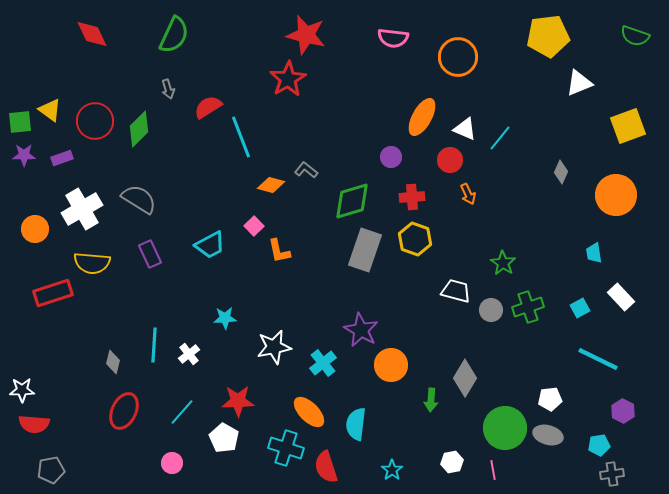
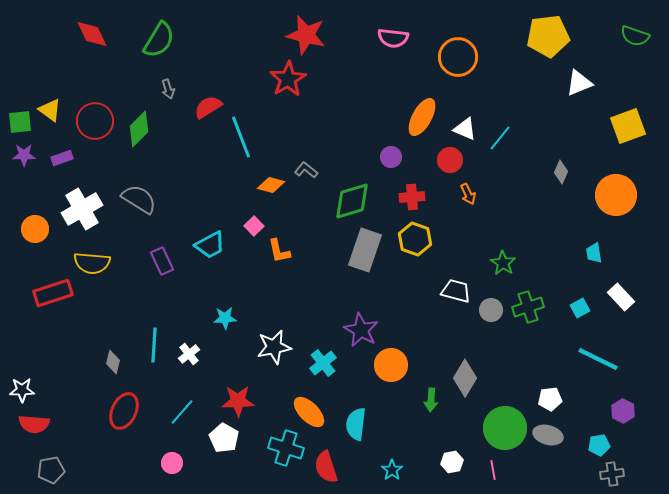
green semicircle at (174, 35): moved 15 px left, 5 px down; rotated 6 degrees clockwise
purple rectangle at (150, 254): moved 12 px right, 7 px down
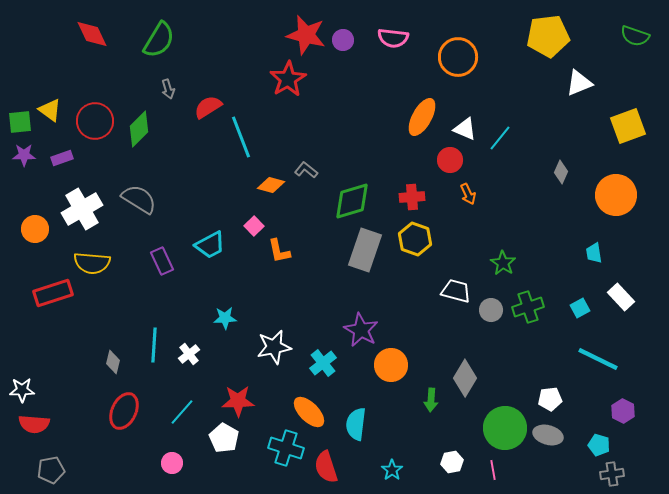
purple circle at (391, 157): moved 48 px left, 117 px up
cyan pentagon at (599, 445): rotated 25 degrees clockwise
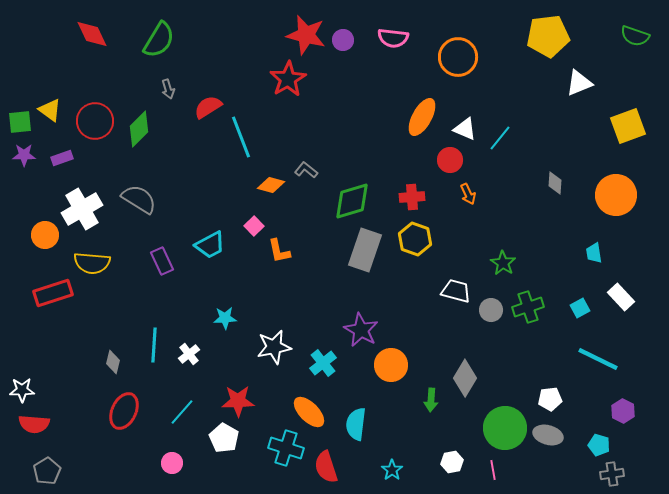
gray diamond at (561, 172): moved 6 px left, 11 px down; rotated 20 degrees counterclockwise
orange circle at (35, 229): moved 10 px right, 6 px down
gray pentagon at (51, 470): moved 4 px left, 1 px down; rotated 20 degrees counterclockwise
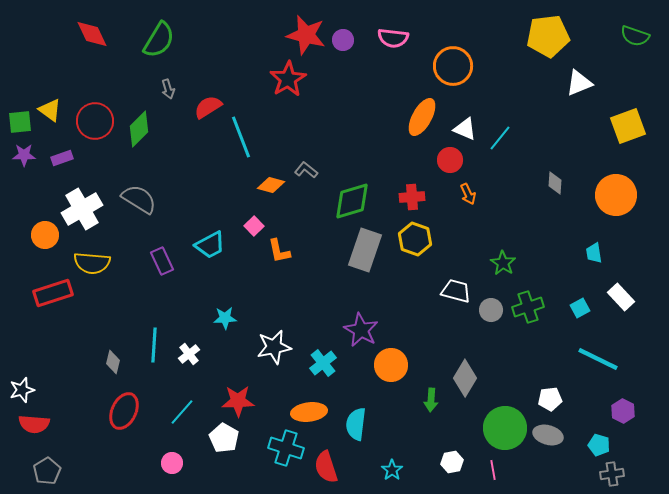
orange circle at (458, 57): moved 5 px left, 9 px down
white star at (22, 390): rotated 15 degrees counterclockwise
orange ellipse at (309, 412): rotated 52 degrees counterclockwise
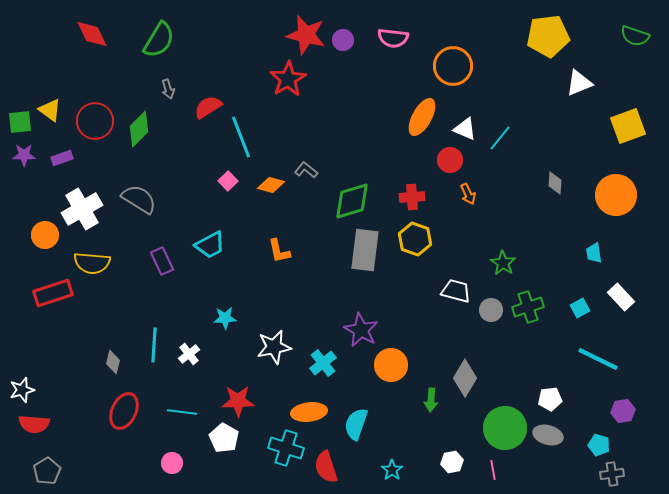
pink square at (254, 226): moved 26 px left, 45 px up
gray rectangle at (365, 250): rotated 12 degrees counterclockwise
purple hexagon at (623, 411): rotated 25 degrees clockwise
cyan line at (182, 412): rotated 56 degrees clockwise
cyan semicircle at (356, 424): rotated 12 degrees clockwise
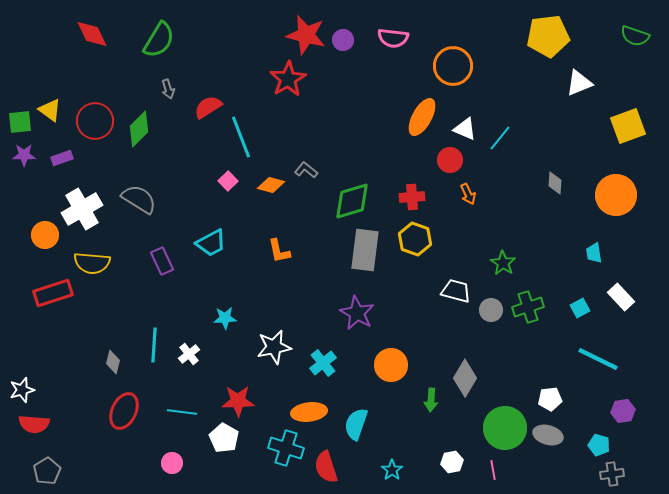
cyan trapezoid at (210, 245): moved 1 px right, 2 px up
purple star at (361, 330): moved 4 px left, 17 px up
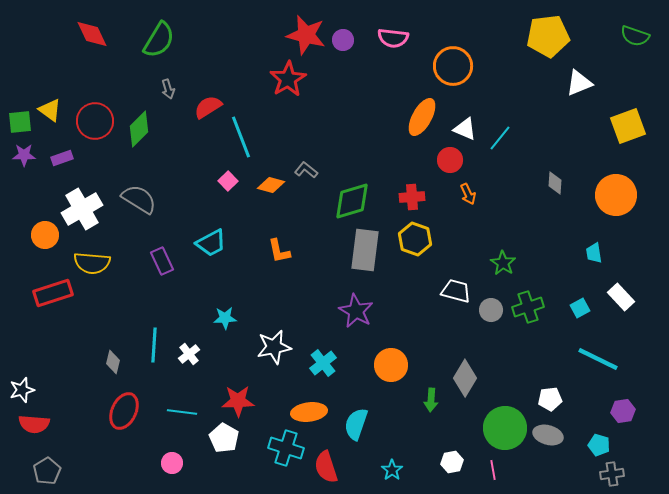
purple star at (357, 313): moved 1 px left, 2 px up
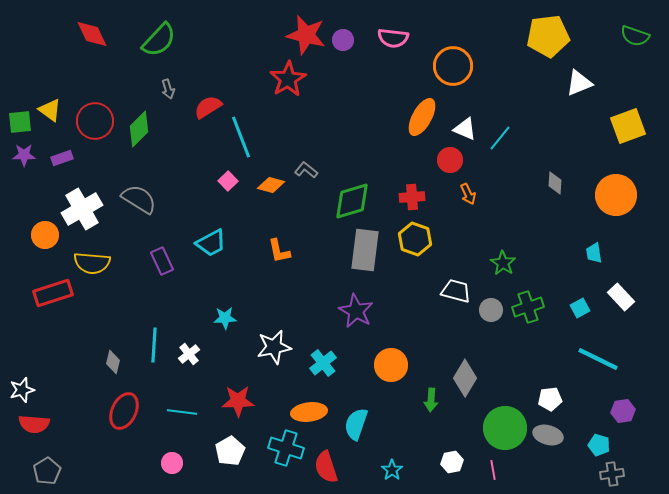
green semicircle at (159, 40): rotated 12 degrees clockwise
white pentagon at (224, 438): moved 6 px right, 13 px down; rotated 12 degrees clockwise
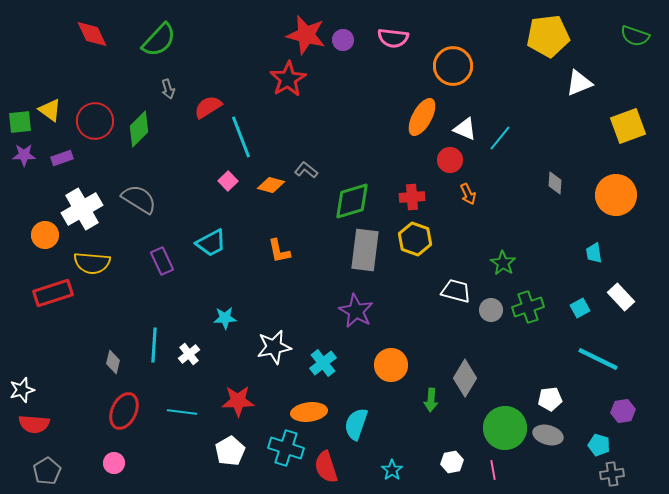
pink circle at (172, 463): moved 58 px left
